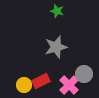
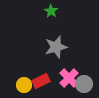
green star: moved 6 px left; rotated 16 degrees clockwise
gray circle: moved 10 px down
pink cross: moved 7 px up
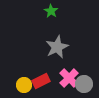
gray star: moved 1 px right; rotated 10 degrees counterclockwise
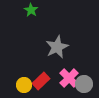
green star: moved 20 px left, 1 px up
red rectangle: rotated 18 degrees counterclockwise
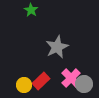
pink cross: moved 2 px right
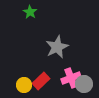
green star: moved 1 px left, 2 px down
pink cross: rotated 24 degrees clockwise
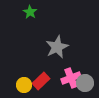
gray circle: moved 1 px right, 1 px up
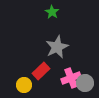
green star: moved 22 px right
red rectangle: moved 10 px up
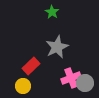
red rectangle: moved 10 px left, 5 px up
yellow circle: moved 1 px left, 1 px down
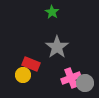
gray star: rotated 10 degrees counterclockwise
red rectangle: moved 2 px up; rotated 66 degrees clockwise
yellow circle: moved 11 px up
